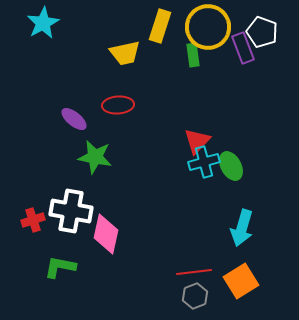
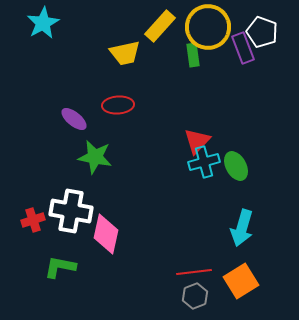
yellow rectangle: rotated 24 degrees clockwise
green ellipse: moved 5 px right
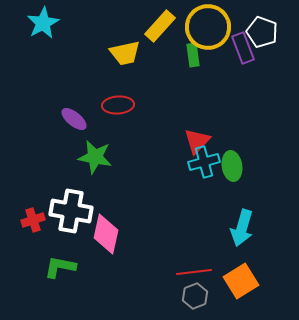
green ellipse: moved 4 px left; rotated 20 degrees clockwise
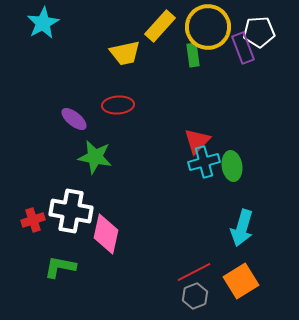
white pentagon: moved 3 px left; rotated 24 degrees counterclockwise
red line: rotated 20 degrees counterclockwise
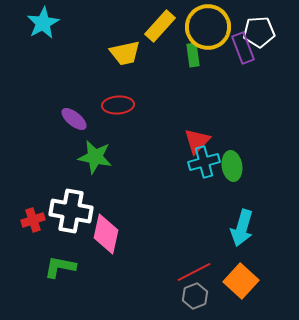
orange square: rotated 16 degrees counterclockwise
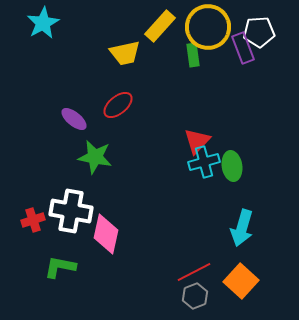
red ellipse: rotated 36 degrees counterclockwise
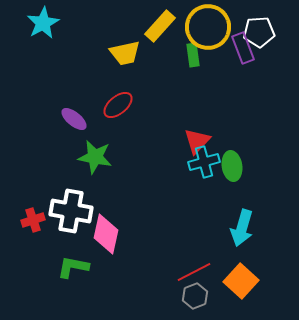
green L-shape: moved 13 px right
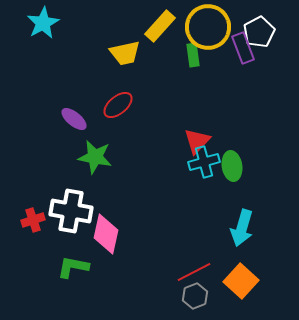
white pentagon: rotated 24 degrees counterclockwise
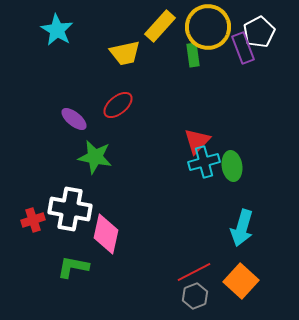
cyan star: moved 14 px right, 7 px down; rotated 12 degrees counterclockwise
white cross: moved 1 px left, 2 px up
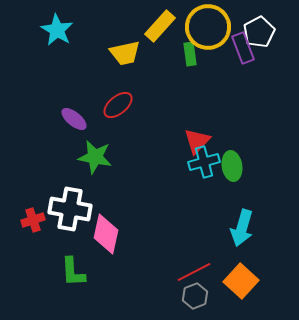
green rectangle: moved 3 px left, 1 px up
green L-shape: moved 5 px down; rotated 104 degrees counterclockwise
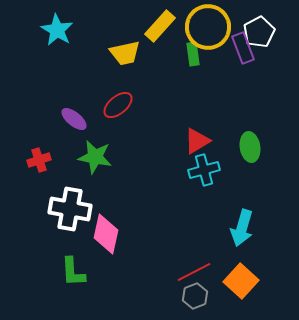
green rectangle: moved 3 px right
red triangle: rotated 16 degrees clockwise
cyan cross: moved 8 px down
green ellipse: moved 18 px right, 19 px up
red cross: moved 6 px right, 60 px up
